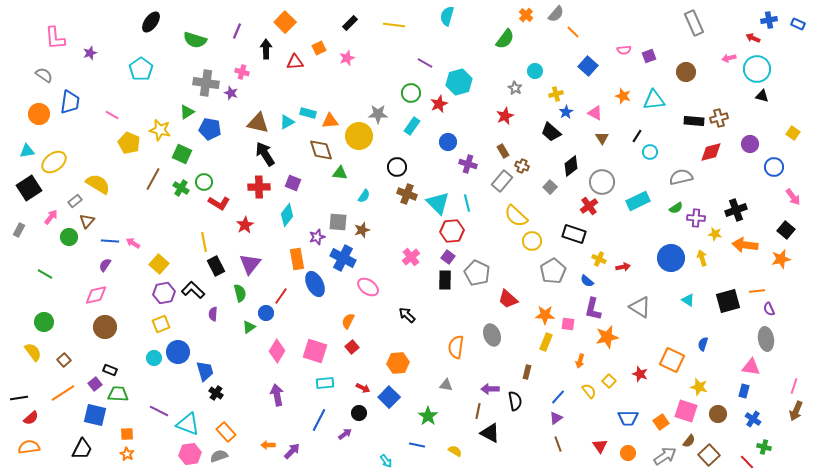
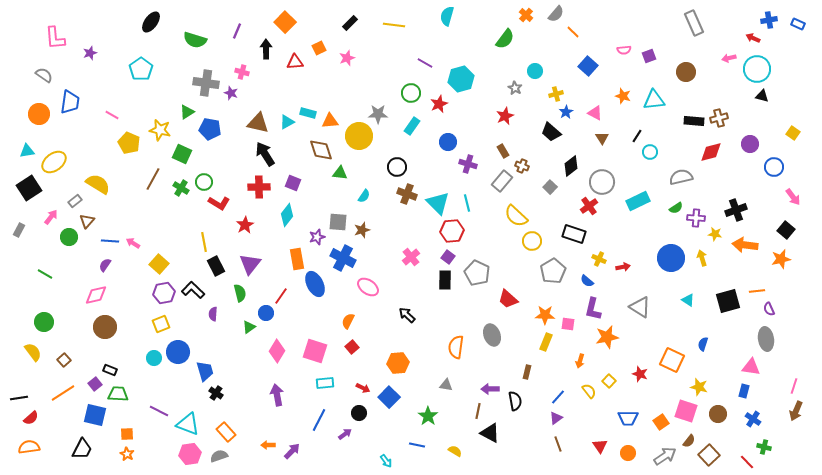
cyan hexagon at (459, 82): moved 2 px right, 3 px up
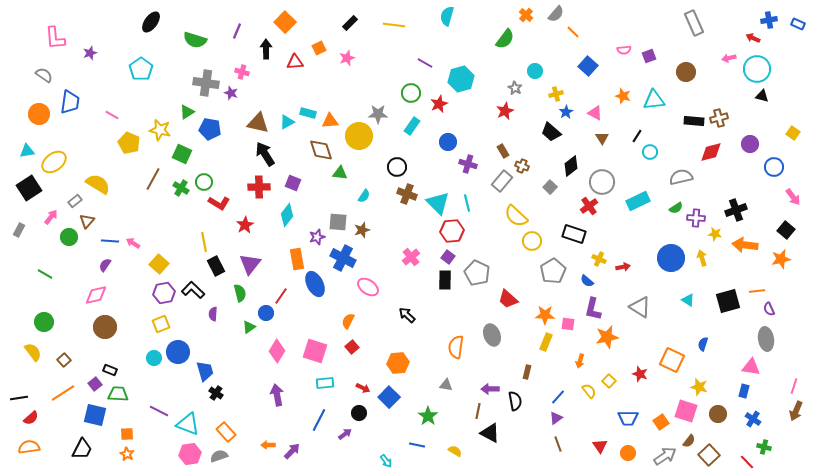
red star at (505, 116): moved 5 px up
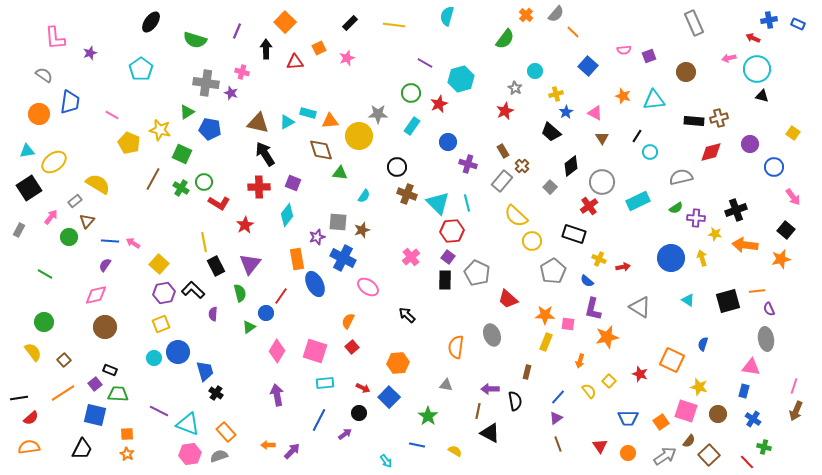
brown cross at (522, 166): rotated 24 degrees clockwise
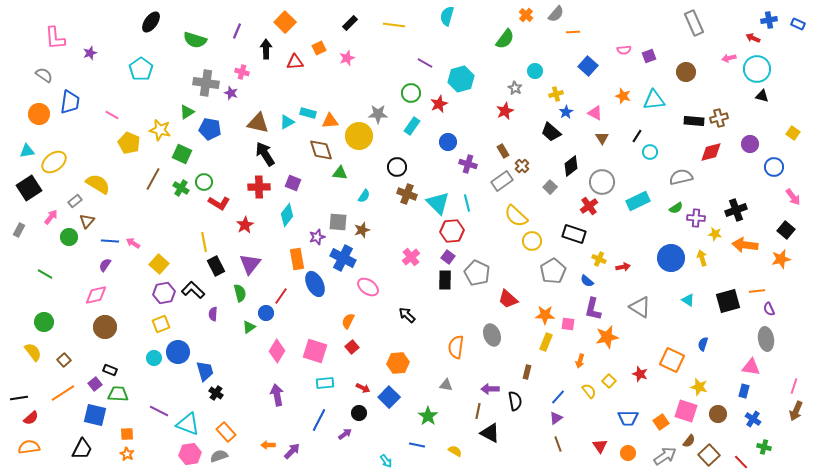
orange line at (573, 32): rotated 48 degrees counterclockwise
gray rectangle at (502, 181): rotated 15 degrees clockwise
red line at (747, 462): moved 6 px left
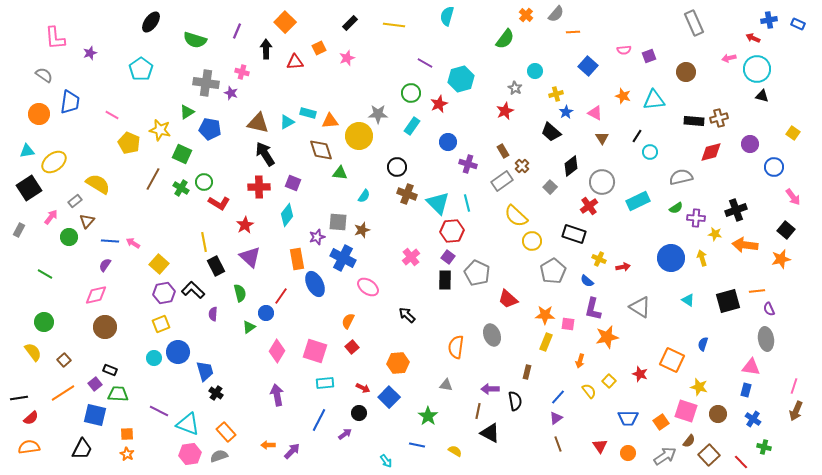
purple triangle at (250, 264): moved 7 px up; rotated 25 degrees counterclockwise
blue rectangle at (744, 391): moved 2 px right, 1 px up
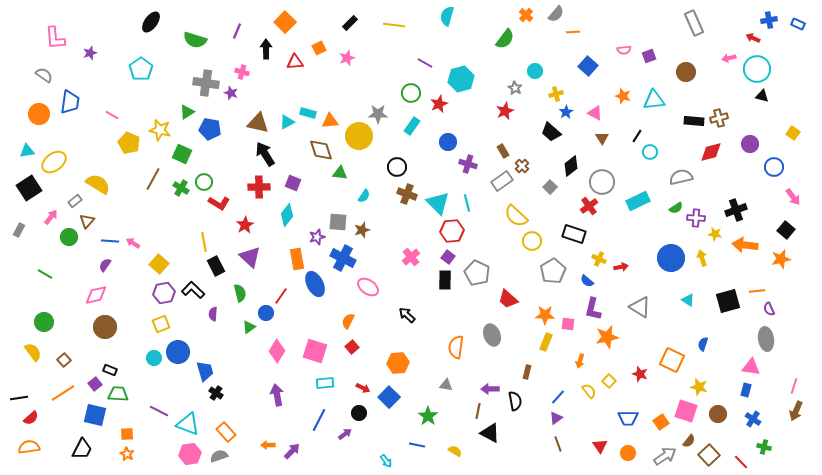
red arrow at (623, 267): moved 2 px left
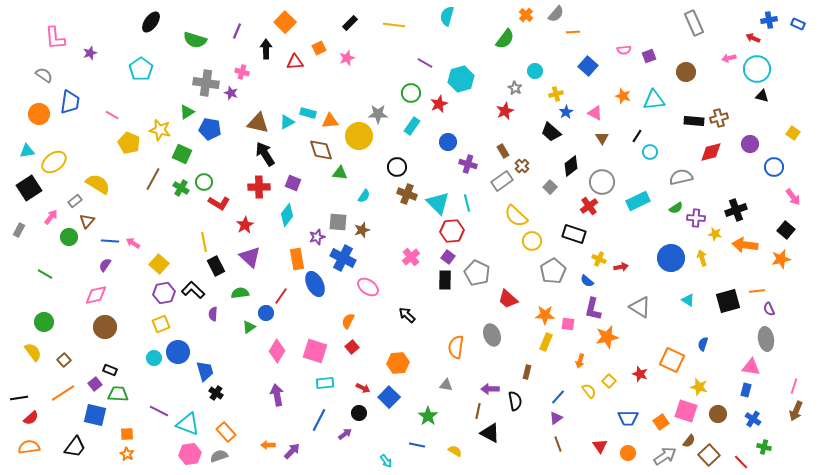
green semicircle at (240, 293): rotated 84 degrees counterclockwise
black trapezoid at (82, 449): moved 7 px left, 2 px up; rotated 10 degrees clockwise
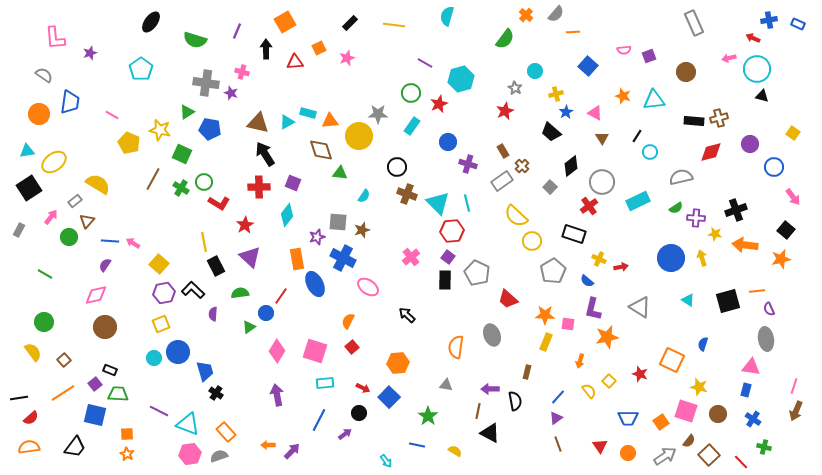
orange square at (285, 22): rotated 15 degrees clockwise
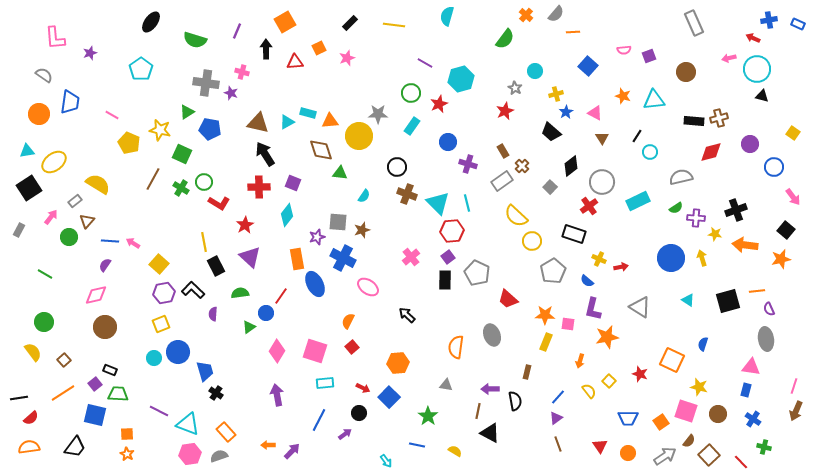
purple square at (448, 257): rotated 16 degrees clockwise
